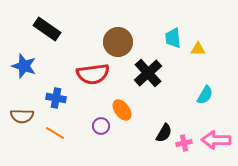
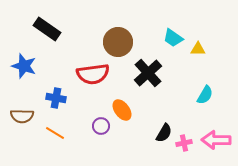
cyan trapezoid: rotated 50 degrees counterclockwise
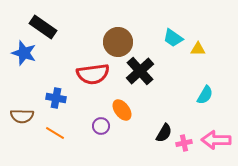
black rectangle: moved 4 px left, 2 px up
blue star: moved 13 px up
black cross: moved 8 px left, 2 px up
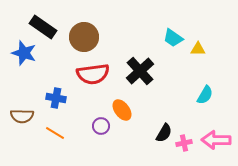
brown circle: moved 34 px left, 5 px up
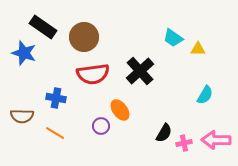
orange ellipse: moved 2 px left
